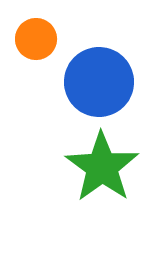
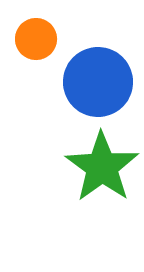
blue circle: moved 1 px left
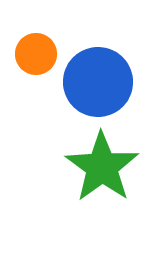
orange circle: moved 15 px down
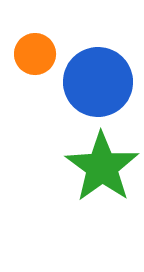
orange circle: moved 1 px left
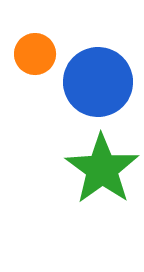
green star: moved 2 px down
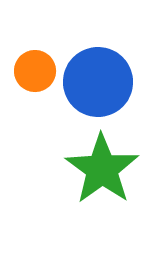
orange circle: moved 17 px down
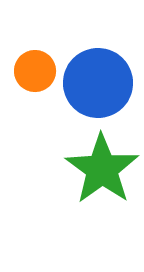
blue circle: moved 1 px down
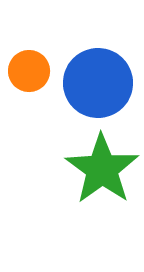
orange circle: moved 6 px left
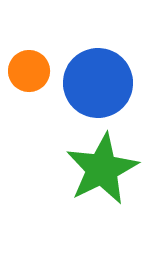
green star: rotated 10 degrees clockwise
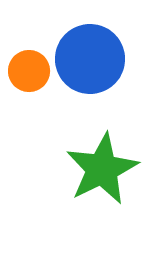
blue circle: moved 8 px left, 24 px up
